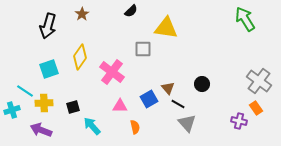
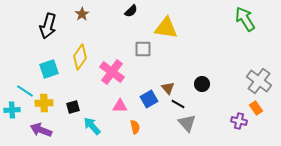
cyan cross: rotated 14 degrees clockwise
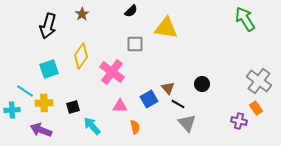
gray square: moved 8 px left, 5 px up
yellow diamond: moved 1 px right, 1 px up
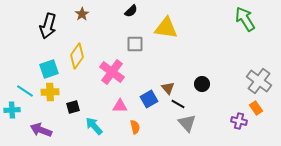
yellow diamond: moved 4 px left
yellow cross: moved 6 px right, 11 px up
cyan arrow: moved 2 px right
